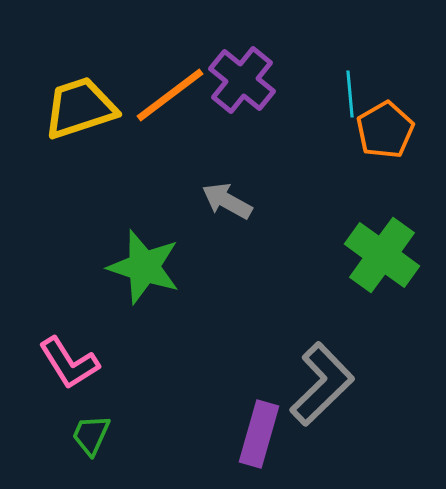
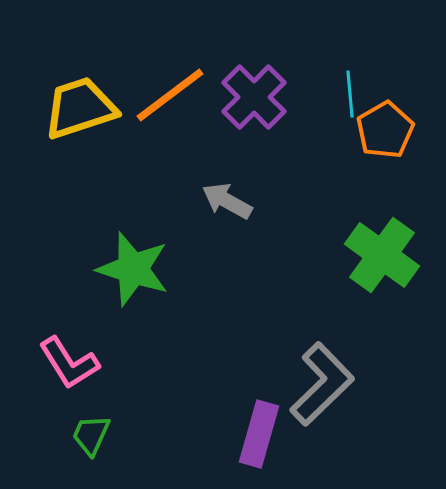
purple cross: moved 12 px right, 17 px down; rotated 6 degrees clockwise
green star: moved 11 px left, 2 px down
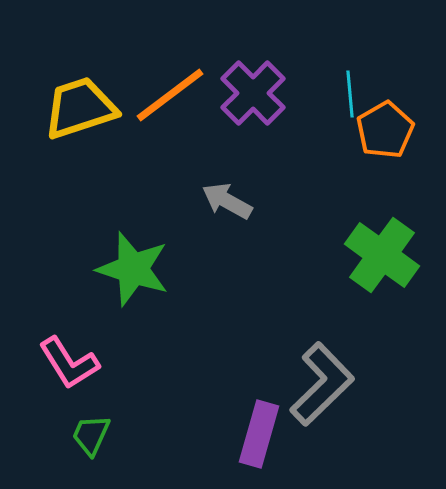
purple cross: moved 1 px left, 4 px up
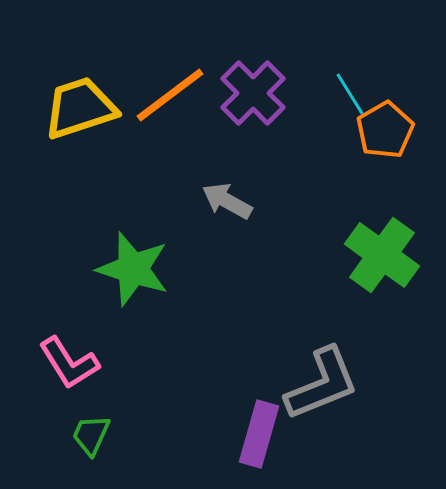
cyan line: rotated 27 degrees counterclockwise
gray L-shape: rotated 22 degrees clockwise
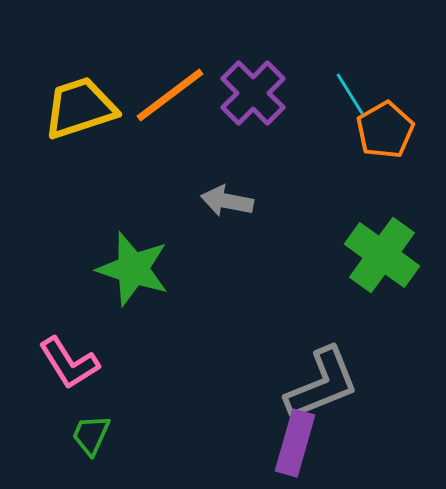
gray arrow: rotated 18 degrees counterclockwise
purple rectangle: moved 36 px right, 9 px down
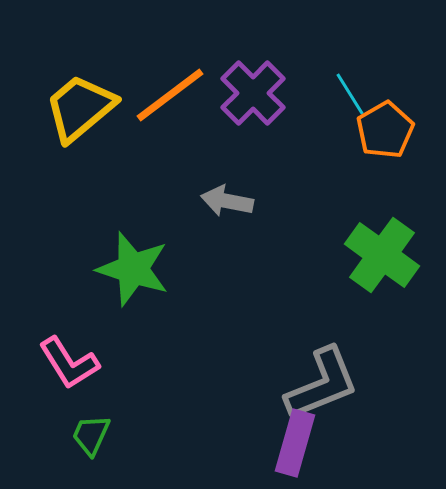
yellow trapezoid: rotated 22 degrees counterclockwise
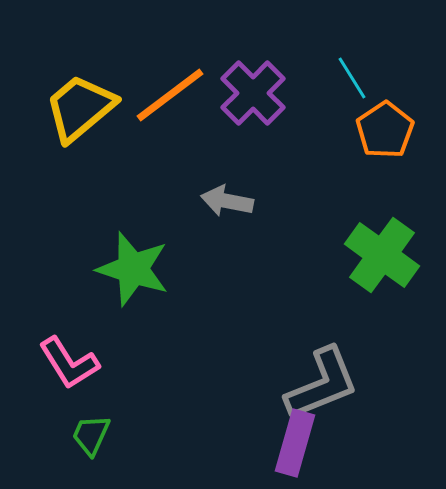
cyan line: moved 2 px right, 16 px up
orange pentagon: rotated 4 degrees counterclockwise
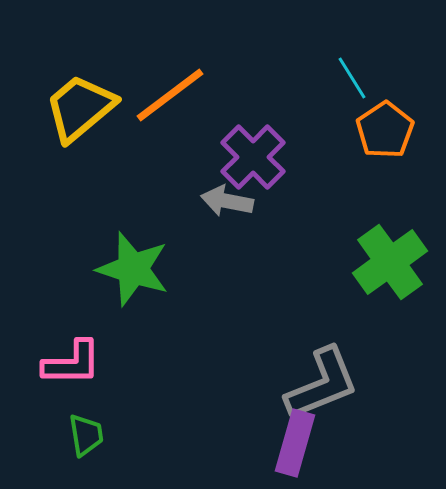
purple cross: moved 64 px down
green cross: moved 8 px right, 7 px down; rotated 18 degrees clockwise
pink L-shape: moved 3 px right; rotated 58 degrees counterclockwise
green trapezoid: moved 5 px left; rotated 147 degrees clockwise
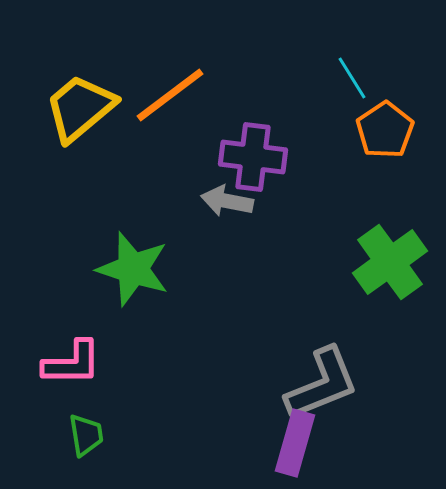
purple cross: rotated 38 degrees counterclockwise
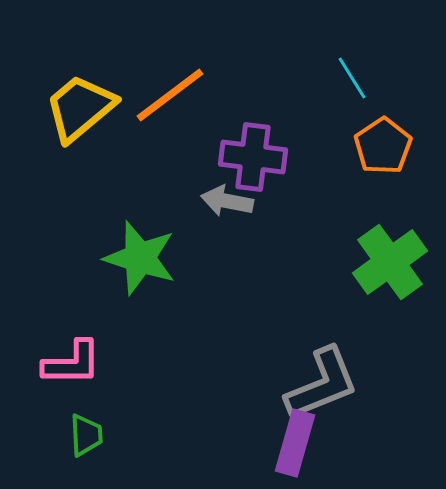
orange pentagon: moved 2 px left, 16 px down
green star: moved 7 px right, 11 px up
green trapezoid: rotated 6 degrees clockwise
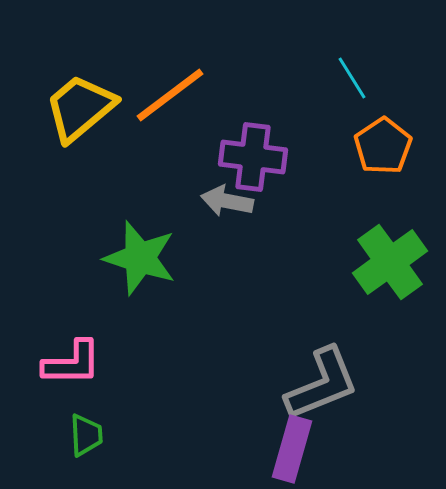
purple rectangle: moved 3 px left, 6 px down
